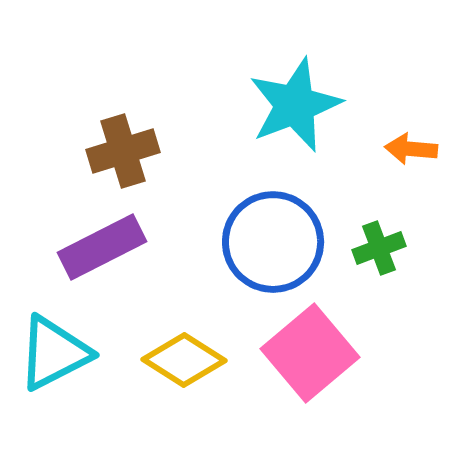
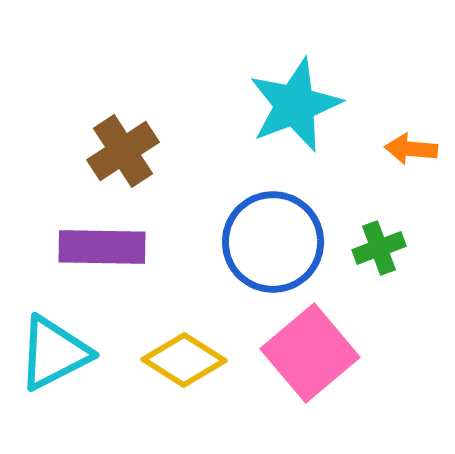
brown cross: rotated 16 degrees counterclockwise
purple rectangle: rotated 28 degrees clockwise
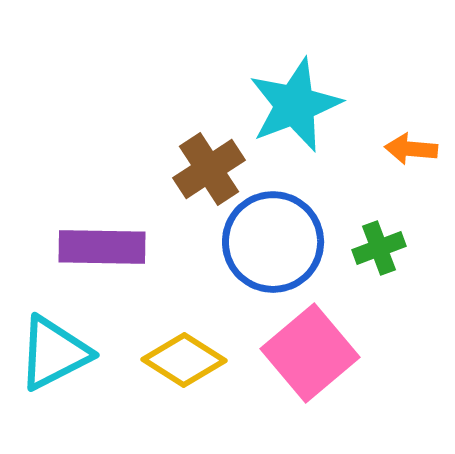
brown cross: moved 86 px right, 18 px down
